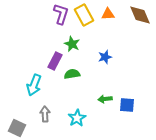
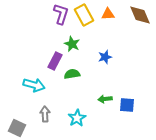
cyan arrow: rotated 95 degrees counterclockwise
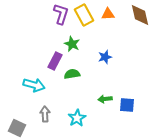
brown diamond: rotated 10 degrees clockwise
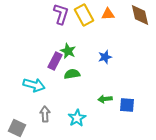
green star: moved 4 px left, 7 px down
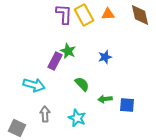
purple L-shape: moved 3 px right; rotated 15 degrees counterclockwise
green semicircle: moved 10 px right, 10 px down; rotated 56 degrees clockwise
cyan star: rotated 18 degrees counterclockwise
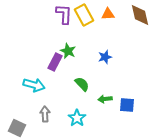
purple rectangle: moved 1 px down
cyan star: rotated 12 degrees clockwise
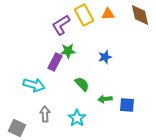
purple L-shape: moved 3 px left, 11 px down; rotated 125 degrees counterclockwise
green star: rotated 28 degrees counterclockwise
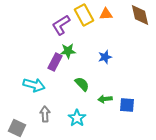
orange triangle: moved 2 px left
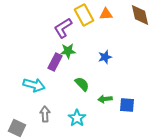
purple L-shape: moved 2 px right, 3 px down
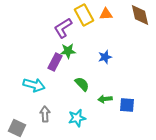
cyan star: rotated 24 degrees clockwise
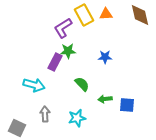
blue star: rotated 16 degrees clockwise
